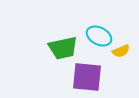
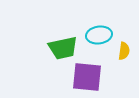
cyan ellipse: moved 1 px up; rotated 35 degrees counterclockwise
yellow semicircle: moved 3 px right; rotated 60 degrees counterclockwise
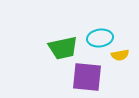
cyan ellipse: moved 1 px right, 3 px down
yellow semicircle: moved 4 px left, 4 px down; rotated 72 degrees clockwise
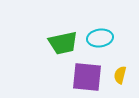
green trapezoid: moved 5 px up
yellow semicircle: moved 20 px down; rotated 114 degrees clockwise
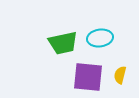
purple square: moved 1 px right
